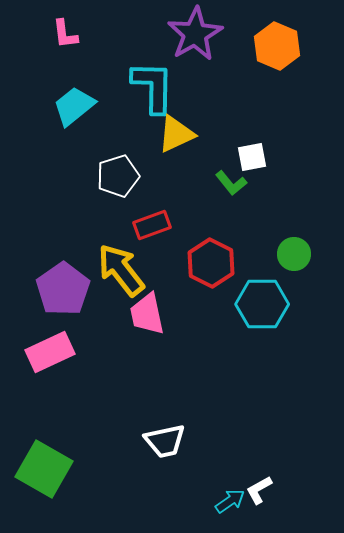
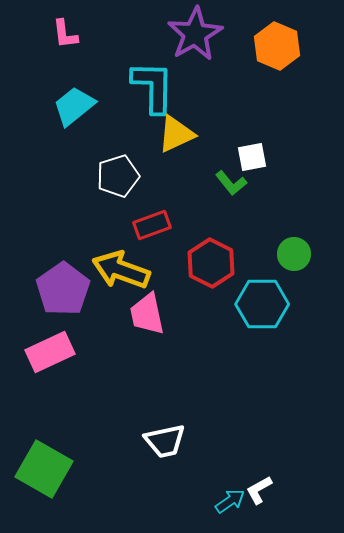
yellow arrow: rotated 32 degrees counterclockwise
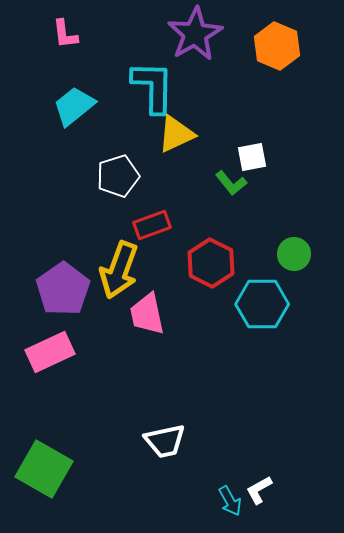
yellow arrow: moved 2 px left; rotated 90 degrees counterclockwise
cyan arrow: rotated 96 degrees clockwise
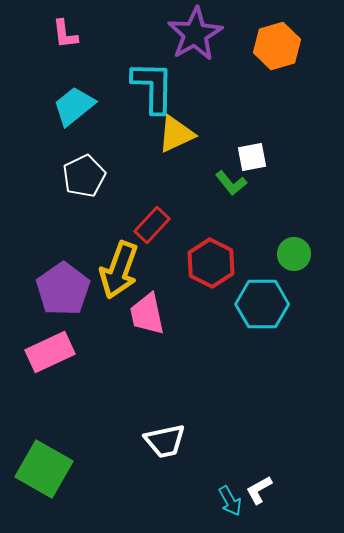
orange hexagon: rotated 21 degrees clockwise
white pentagon: moved 34 px left; rotated 9 degrees counterclockwise
red rectangle: rotated 27 degrees counterclockwise
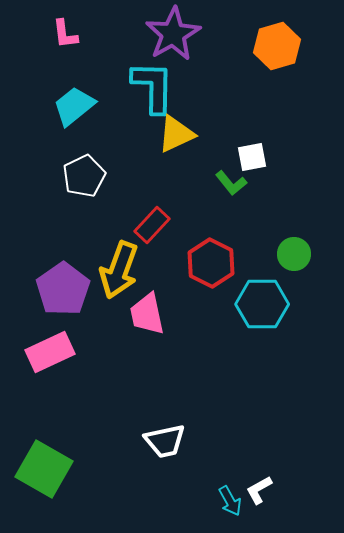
purple star: moved 22 px left
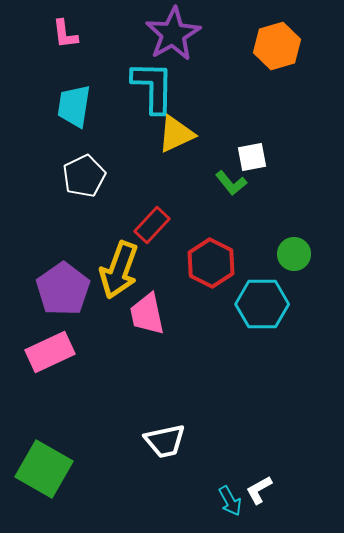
cyan trapezoid: rotated 42 degrees counterclockwise
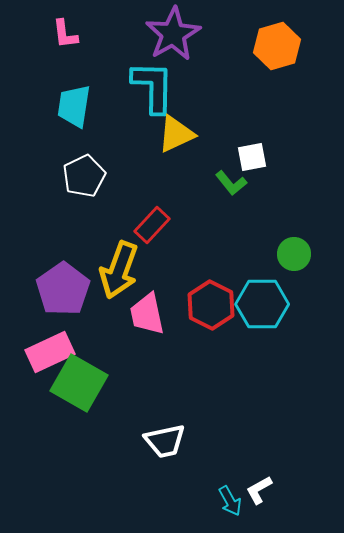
red hexagon: moved 42 px down
green square: moved 35 px right, 86 px up
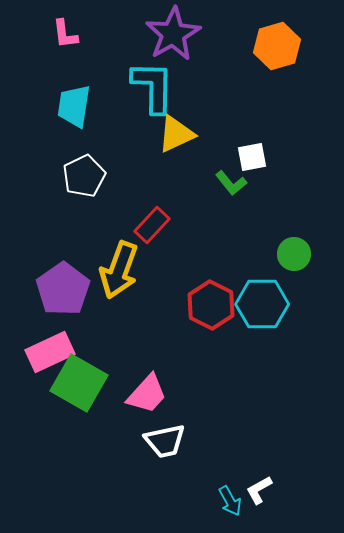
pink trapezoid: moved 80 px down; rotated 126 degrees counterclockwise
